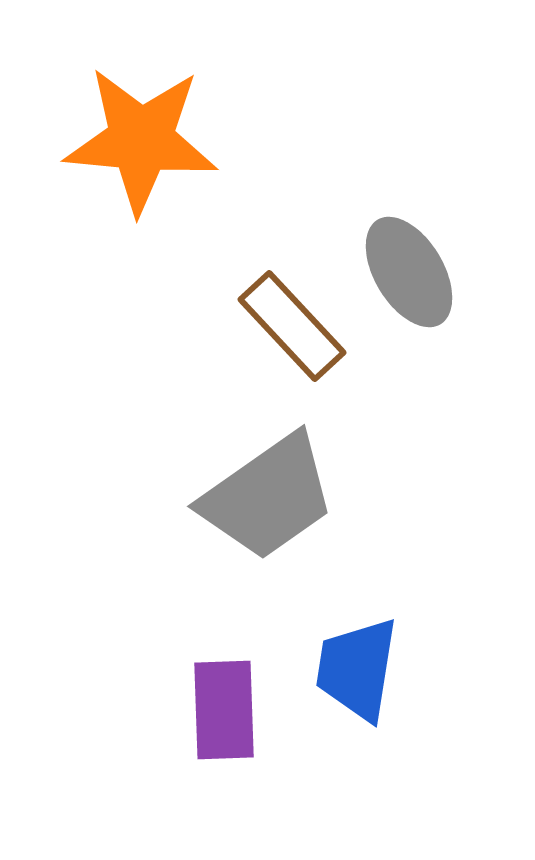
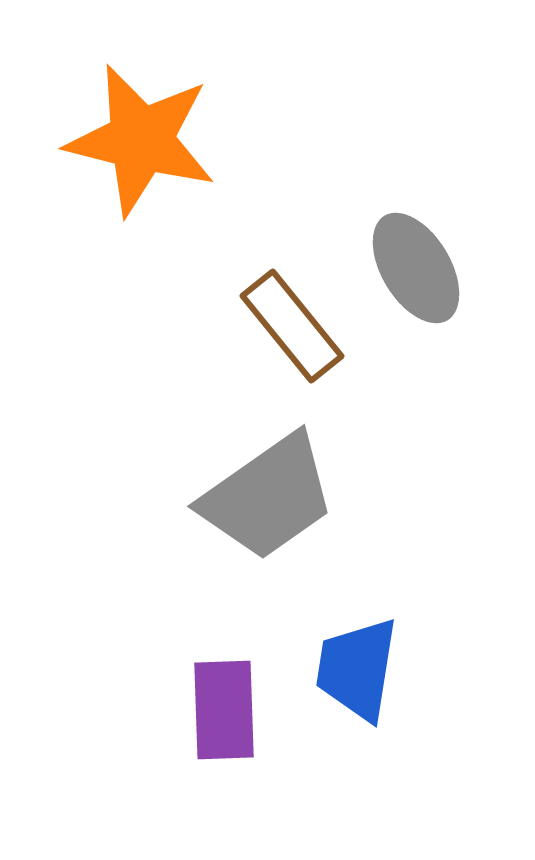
orange star: rotated 9 degrees clockwise
gray ellipse: moved 7 px right, 4 px up
brown rectangle: rotated 4 degrees clockwise
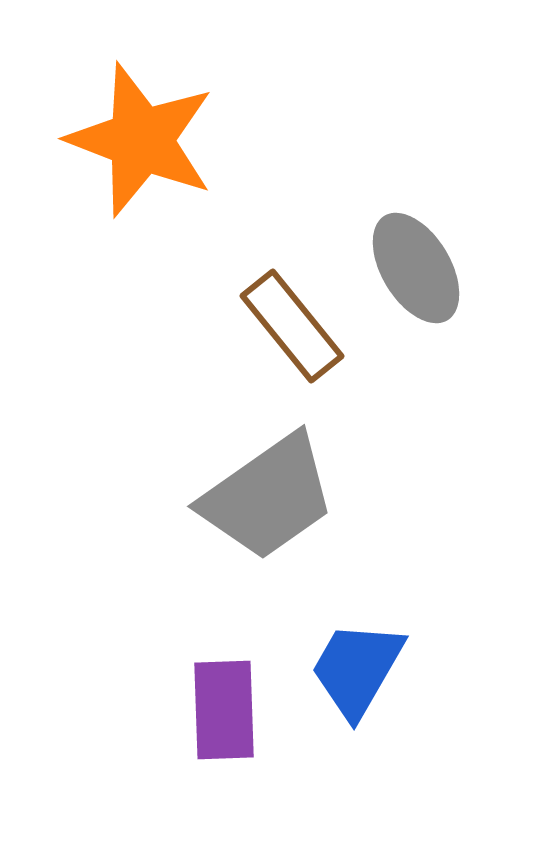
orange star: rotated 7 degrees clockwise
blue trapezoid: rotated 21 degrees clockwise
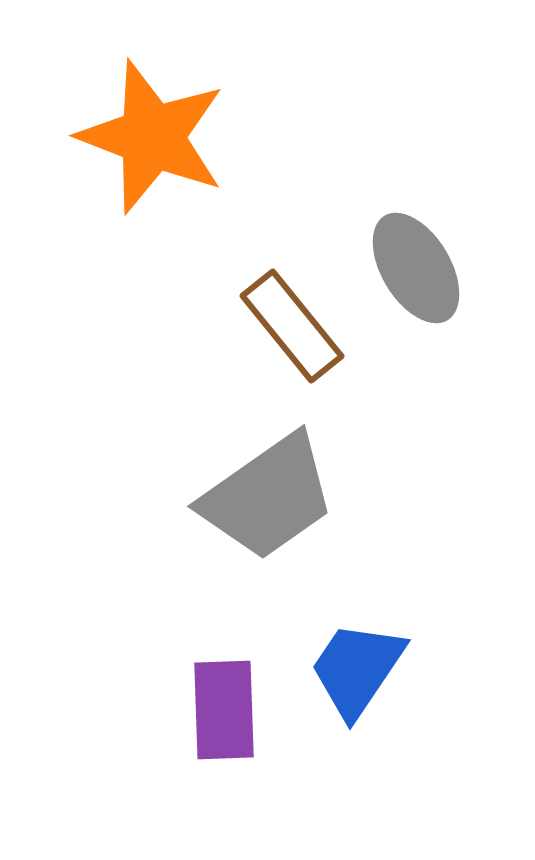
orange star: moved 11 px right, 3 px up
blue trapezoid: rotated 4 degrees clockwise
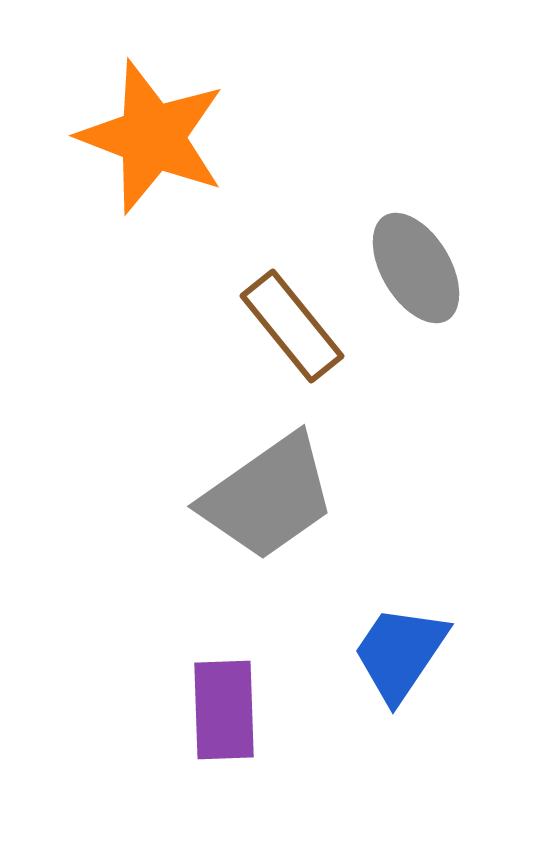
blue trapezoid: moved 43 px right, 16 px up
